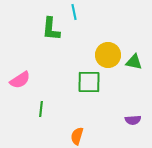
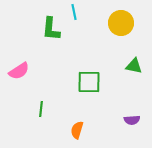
yellow circle: moved 13 px right, 32 px up
green triangle: moved 4 px down
pink semicircle: moved 1 px left, 9 px up
purple semicircle: moved 1 px left
orange semicircle: moved 6 px up
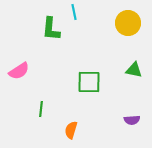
yellow circle: moved 7 px right
green triangle: moved 4 px down
orange semicircle: moved 6 px left
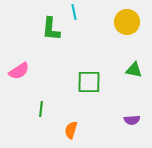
yellow circle: moved 1 px left, 1 px up
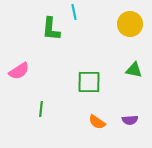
yellow circle: moved 3 px right, 2 px down
purple semicircle: moved 2 px left
orange semicircle: moved 26 px right, 8 px up; rotated 72 degrees counterclockwise
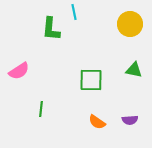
green square: moved 2 px right, 2 px up
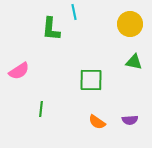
green triangle: moved 8 px up
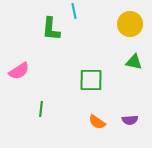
cyan line: moved 1 px up
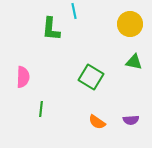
pink semicircle: moved 4 px right, 6 px down; rotated 55 degrees counterclockwise
green square: moved 3 px up; rotated 30 degrees clockwise
purple semicircle: moved 1 px right
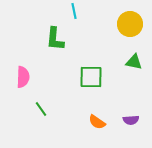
green L-shape: moved 4 px right, 10 px down
green square: rotated 30 degrees counterclockwise
green line: rotated 42 degrees counterclockwise
